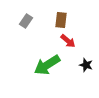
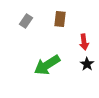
brown rectangle: moved 1 px left, 1 px up
red arrow: moved 16 px right, 1 px down; rotated 42 degrees clockwise
black star: moved 1 px right, 1 px up; rotated 16 degrees clockwise
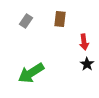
green arrow: moved 16 px left, 8 px down
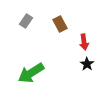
brown rectangle: moved 5 px down; rotated 35 degrees counterclockwise
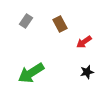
red arrow: rotated 63 degrees clockwise
black star: moved 8 px down; rotated 24 degrees clockwise
